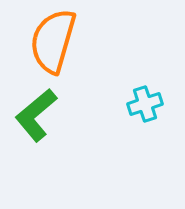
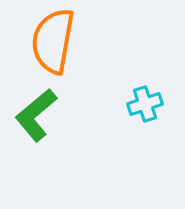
orange semicircle: rotated 6 degrees counterclockwise
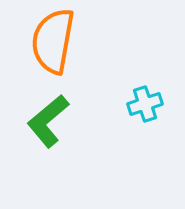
green L-shape: moved 12 px right, 6 px down
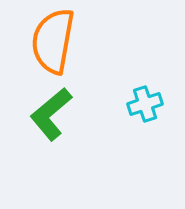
green L-shape: moved 3 px right, 7 px up
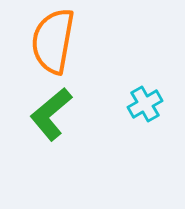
cyan cross: rotated 12 degrees counterclockwise
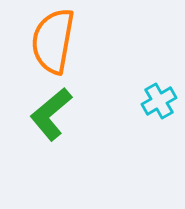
cyan cross: moved 14 px right, 3 px up
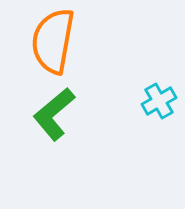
green L-shape: moved 3 px right
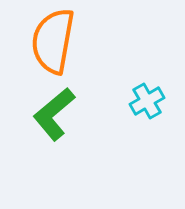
cyan cross: moved 12 px left
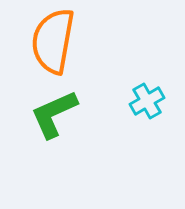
green L-shape: rotated 16 degrees clockwise
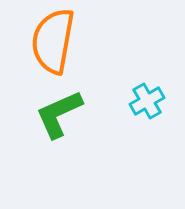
green L-shape: moved 5 px right
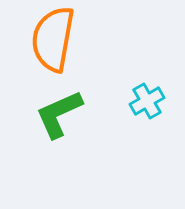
orange semicircle: moved 2 px up
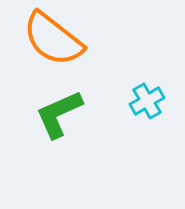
orange semicircle: rotated 62 degrees counterclockwise
